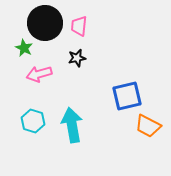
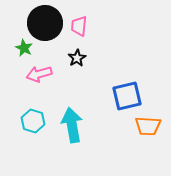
black star: rotated 18 degrees counterclockwise
orange trapezoid: rotated 24 degrees counterclockwise
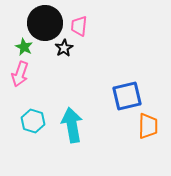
green star: moved 1 px up
black star: moved 13 px left, 10 px up
pink arrow: moved 19 px left; rotated 55 degrees counterclockwise
orange trapezoid: rotated 92 degrees counterclockwise
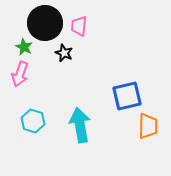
black star: moved 5 px down; rotated 18 degrees counterclockwise
cyan arrow: moved 8 px right
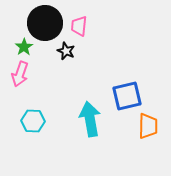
green star: rotated 12 degrees clockwise
black star: moved 2 px right, 2 px up
cyan hexagon: rotated 15 degrees counterclockwise
cyan arrow: moved 10 px right, 6 px up
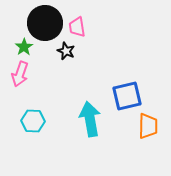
pink trapezoid: moved 2 px left, 1 px down; rotated 15 degrees counterclockwise
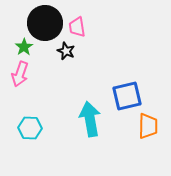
cyan hexagon: moved 3 px left, 7 px down
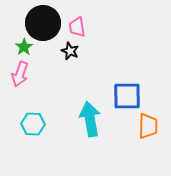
black circle: moved 2 px left
black star: moved 4 px right
blue square: rotated 12 degrees clockwise
cyan hexagon: moved 3 px right, 4 px up
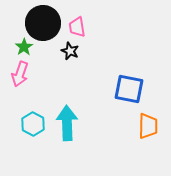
blue square: moved 2 px right, 7 px up; rotated 12 degrees clockwise
cyan arrow: moved 23 px left, 4 px down; rotated 8 degrees clockwise
cyan hexagon: rotated 25 degrees clockwise
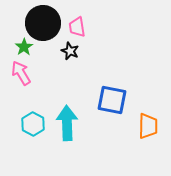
pink arrow: moved 1 px right, 1 px up; rotated 130 degrees clockwise
blue square: moved 17 px left, 11 px down
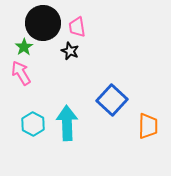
blue square: rotated 32 degrees clockwise
